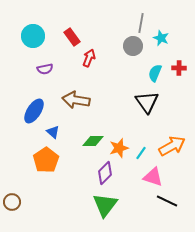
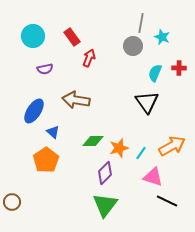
cyan star: moved 1 px right, 1 px up
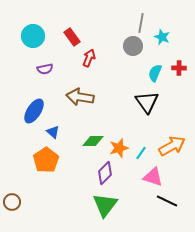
brown arrow: moved 4 px right, 3 px up
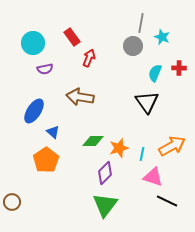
cyan circle: moved 7 px down
cyan line: moved 1 px right, 1 px down; rotated 24 degrees counterclockwise
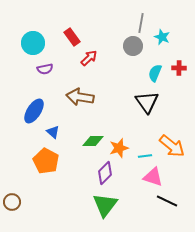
red arrow: rotated 24 degrees clockwise
orange arrow: rotated 68 degrees clockwise
cyan line: moved 3 px right, 2 px down; rotated 72 degrees clockwise
orange pentagon: moved 1 px down; rotated 10 degrees counterclockwise
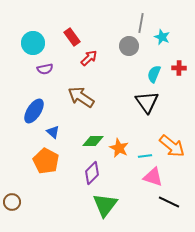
gray circle: moved 4 px left
cyan semicircle: moved 1 px left, 1 px down
brown arrow: moved 1 px right; rotated 24 degrees clockwise
orange star: rotated 30 degrees counterclockwise
purple diamond: moved 13 px left
black line: moved 2 px right, 1 px down
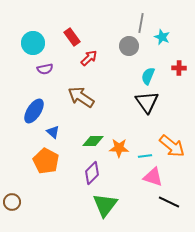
cyan semicircle: moved 6 px left, 2 px down
orange star: rotated 24 degrees counterclockwise
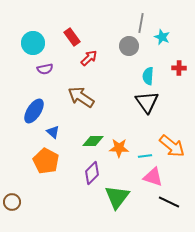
cyan semicircle: rotated 18 degrees counterclockwise
green triangle: moved 12 px right, 8 px up
